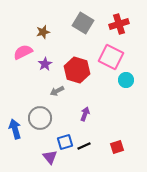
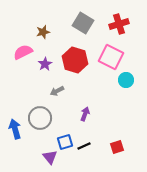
red hexagon: moved 2 px left, 10 px up
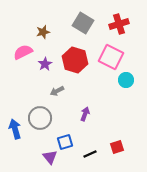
black line: moved 6 px right, 8 px down
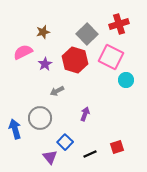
gray square: moved 4 px right, 11 px down; rotated 15 degrees clockwise
blue square: rotated 28 degrees counterclockwise
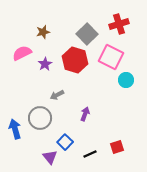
pink semicircle: moved 1 px left, 1 px down
gray arrow: moved 4 px down
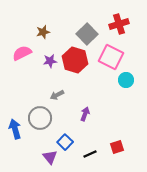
purple star: moved 5 px right, 3 px up; rotated 24 degrees clockwise
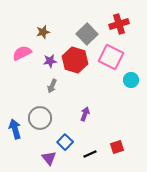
cyan circle: moved 5 px right
gray arrow: moved 5 px left, 9 px up; rotated 40 degrees counterclockwise
purple triangle: moved 1 px left, 1 px down
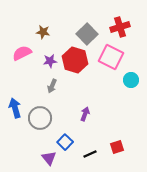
red cross: moved 1 px right, 3 px down
brown star: rotated 24 degrees clockwise
blue arrow: moved 21 px up
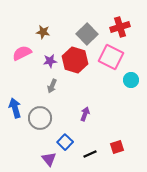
purple triangle: moved 1 px down
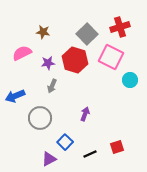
purple star: moved 2 px left, 2 px down
cyan circle: moved 1 px left
blue arrow: moved 12 px up; rotated 96 degrees counterclockwise
purple triangle: rotated 42 degrees clockwise
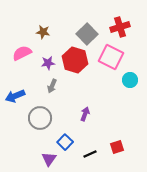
purple triangle: rotated 28 degrees counterclockwise
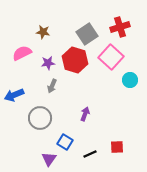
gray square: rotated 10 degrees clockwise
pink square: rotated 15 degrees clockwise
blue arrow: moved 1 px left, 1 px up
blue square: rotated 14 degrees counterclockwise
red square: rotated 16 degrees clockwise
